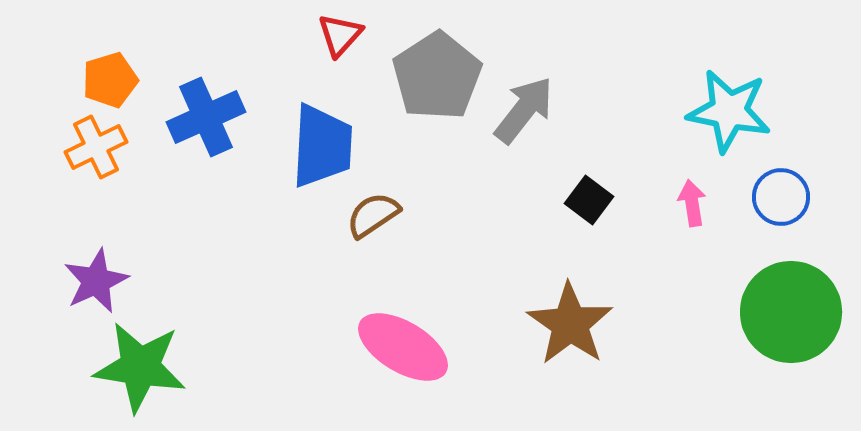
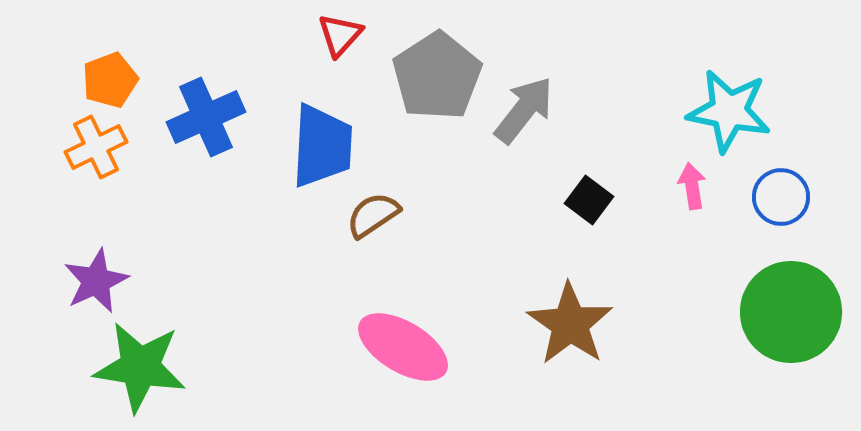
orange pentagon: rotated 4 degrees counterclockwise
pink arrow: moved 17 px up
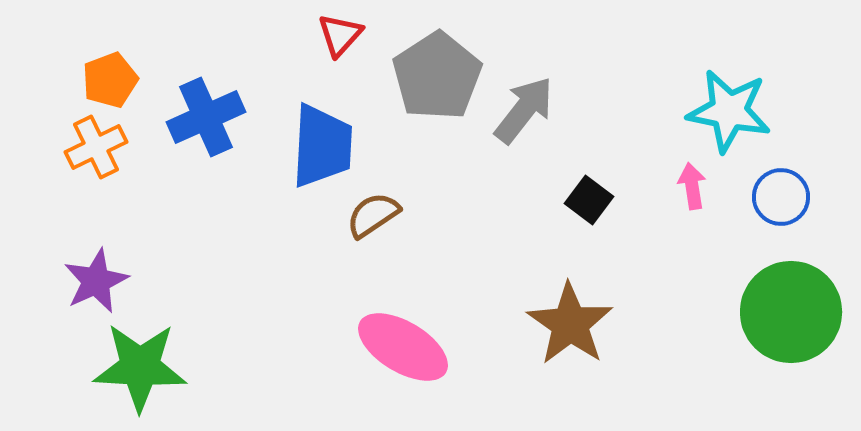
green star: rotated 6 degrees counterclockwise
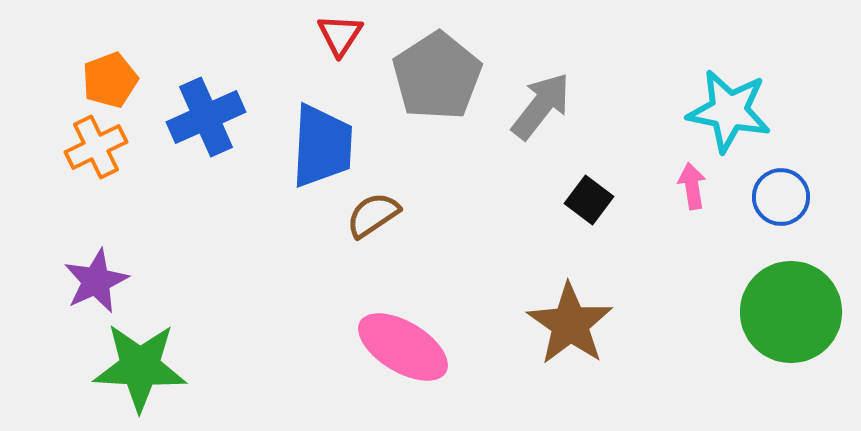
red triangle: rotated 9 degrees counterclockwise
gray arrow: moved 17 px right, 4 px up
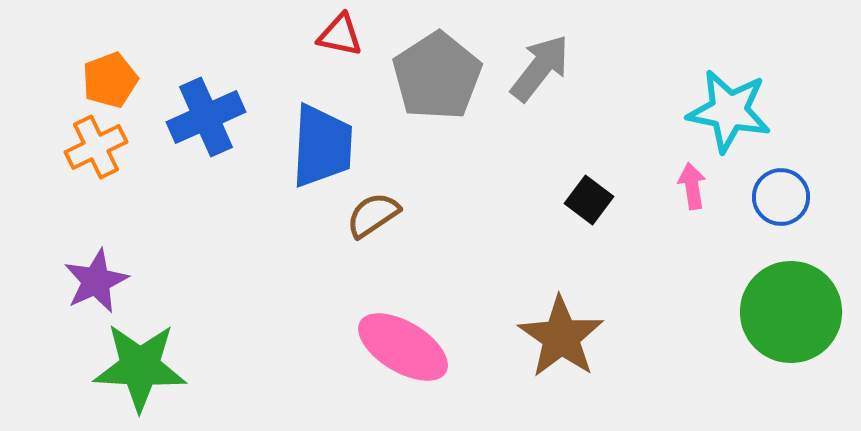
red triangle: rotated 51 degrees counterclockwise
gray arrow: moved 1 px left, 38 px up
brown star: moved 9 px left, 13 px down
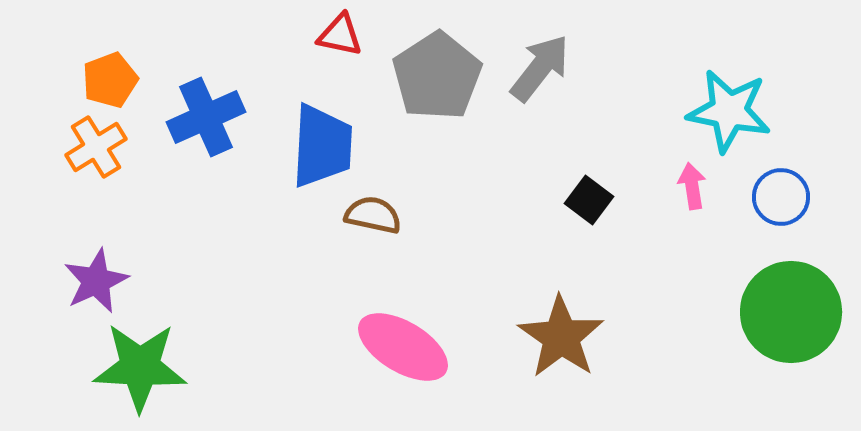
orange cross: rotated 6 degrees counterclockwise
brown semicircle: rotated 46 degrees clockwise
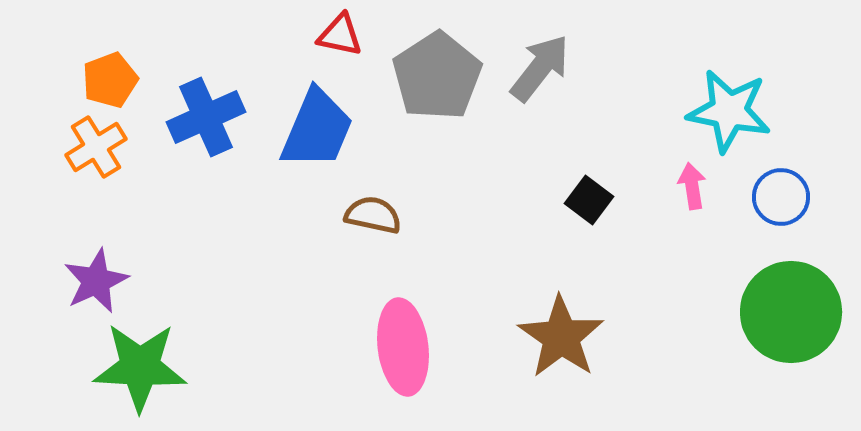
blue trapezoid: moved 5 px left, 17 px up; rotated 20 degrees clockwise
pink ellipse: rotated 52 degrees clockwise
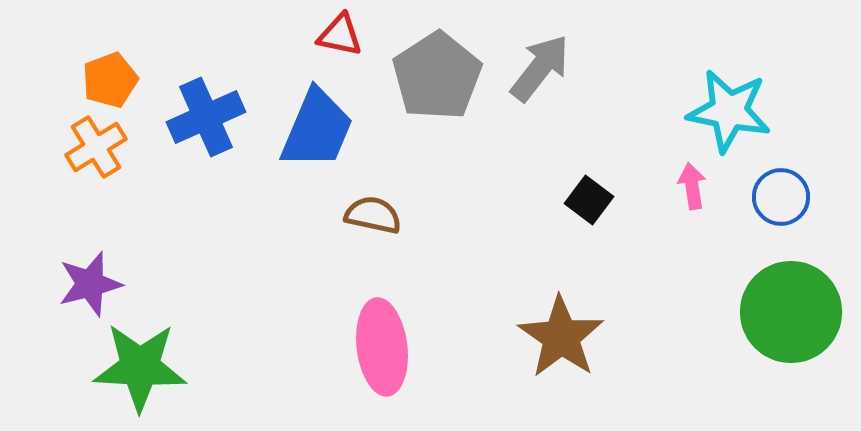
purple star: moved 6 px left, 3 px down; rotated 10 degrees clockwise
pink ellipse: moved 21 px left
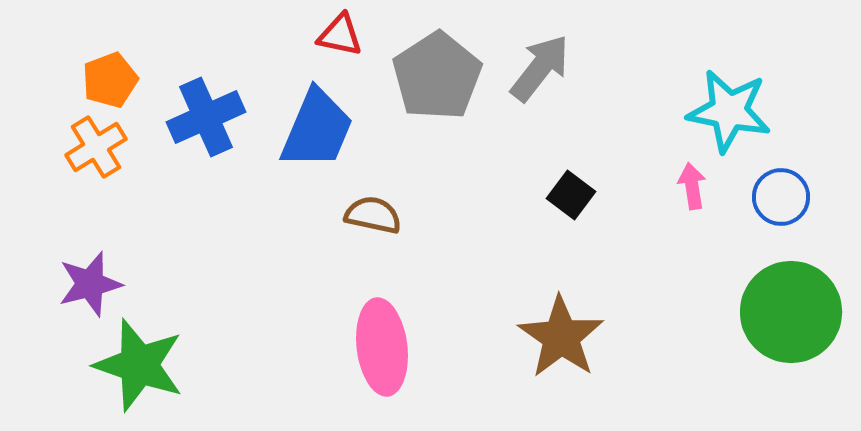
black square: moved 18 px left, 5 px up
green star: moved 1 px left, 2 px up; rotated 16 degrees clockwise
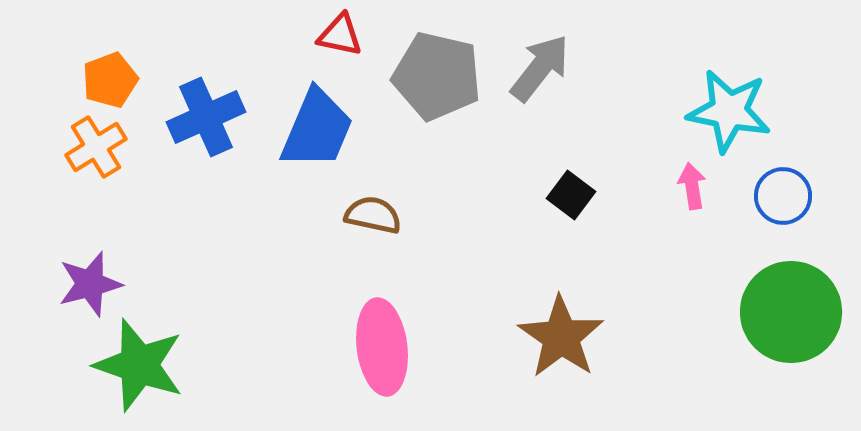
gray pentagon: rotated 26 degrees counterclockwise
blue circle: moved 2 px right, 1 px up
